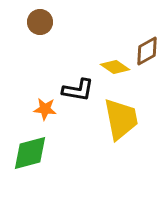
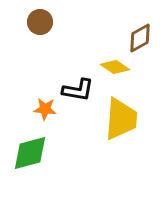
brown diamond: moved 7 px left, 13 px up
yellow trapezoid: rotated 15 degrees clockwise
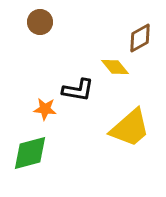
yellow diamond: rotated 16 degrees clockwise
yellow trapezoid: moved 9 px right, 9 px down; rotated 45 degrees clockwise
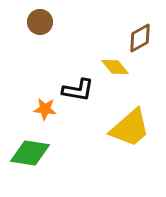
green diamond: rotated 24 degrees clockwise
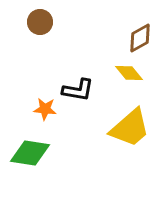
yellow diamond: moved 14 px right, 6 px down
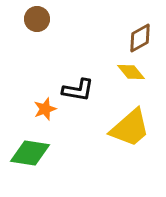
brown circle: moved 3 px left, 3 px up
yellow diamond: moved 2 px right, 1 px up
orange star: rotated 25 degrees counterclockwise
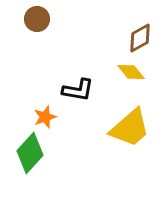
orange star: moved 8 px down
green diamond: rotated 57 degrees counterclockwise
